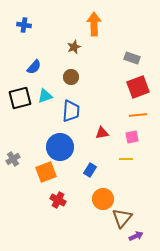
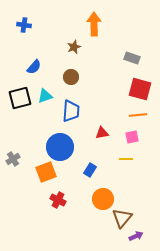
red square: moved 2 px right, 2 px down; rotated 35 degrees clockwise
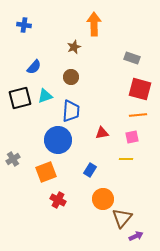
blue circle: moved 2 px left, 7 px up
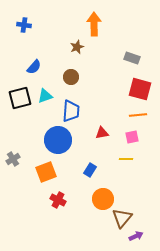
brown star: moved 3 px right
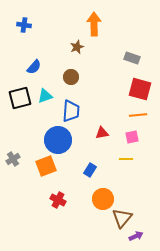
orange square: moved 6 px up
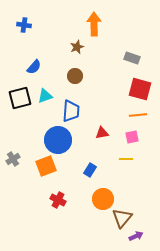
brown circle: moved 4 px right, 1 px up
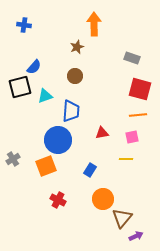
black square: moved 11 px up
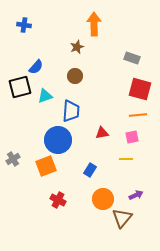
blue semicircle: moved 2 px right
purple arrow: moved 41 px up
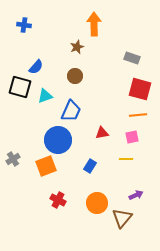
black square: rotated 30 degrees clockwise
blue trapezoid: rotated 20 degrees clockwise
blue rectangle: moved 4 px up
orange circle: moved 6 px left, 4 px down
